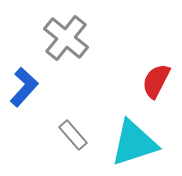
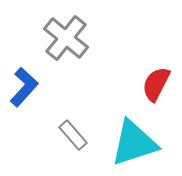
red semicircle: moved 3 px down
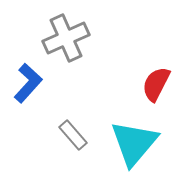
gray cross: rotated 27 degrees clockwise
blue L-shape: moved 4 px right, 4 px up
cyan triangle: rotated 32 degrees counterclockwise
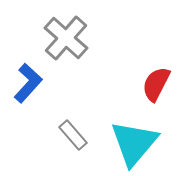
gray cross: rotated 24 degrees counterclockwise
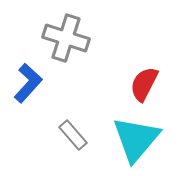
gray cross: rotated 24 degrees counterclockwise
red semicircle: moved 12 px left
cyan triangle: moved 2 px right, 4 px up
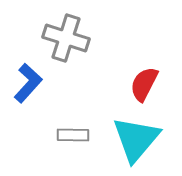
gray rectangle: rotated 48 degrees counterclockwise
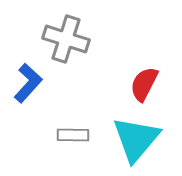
gray cross: moved 1 px down
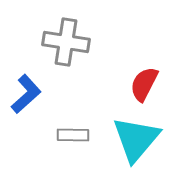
gray cross: moved 3 px down; rotated 9 degrees counterclockwise
blue L-shape: moved 2 px left, 11 px down; rotated 6 degrees clockwise
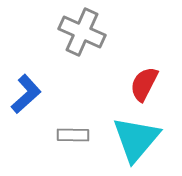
gray cross: moved 16 px right, 10 px up; rotated 15 degrees clockwise
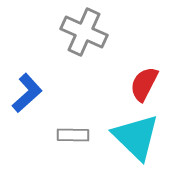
gray cross: moved 2 px right
blue L-shape: moved 1 px right, 1 px up
cyan triangle: moved 2 px up; rotated 26 degrees counterclockwise
